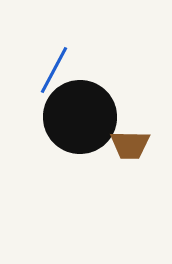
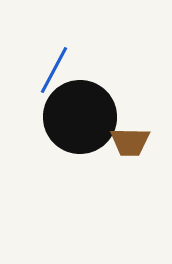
brown trapezoid: moved 3 px up
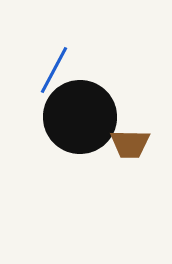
brown trapezoid: moved 2 px down
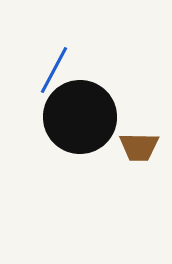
brown trapezoid: moved 9 px right, 3 px down
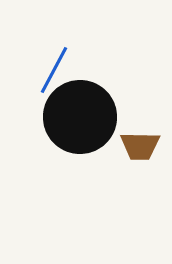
brown trapezoid: moved 1 px right, 1 px up
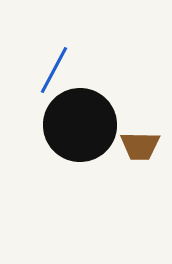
black circle: moved 8 px down
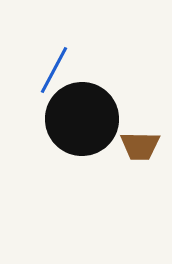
black circle: moved 2 px right, 6 px up
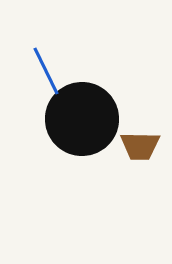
blue line: moved 8 px left, 1 px down; rotated 54 degrees counterclockwise
